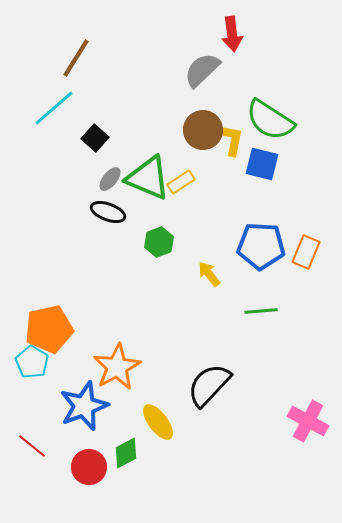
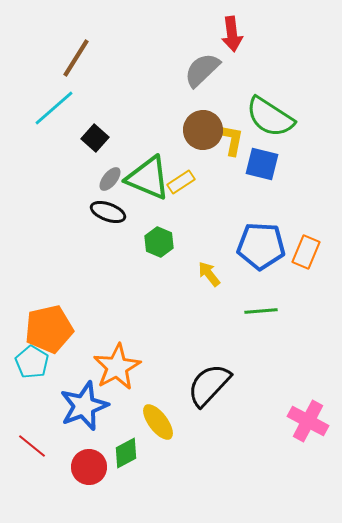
green semicircle: moved 3 px up
green hexagon: rotated 16 degrees counterclockwise
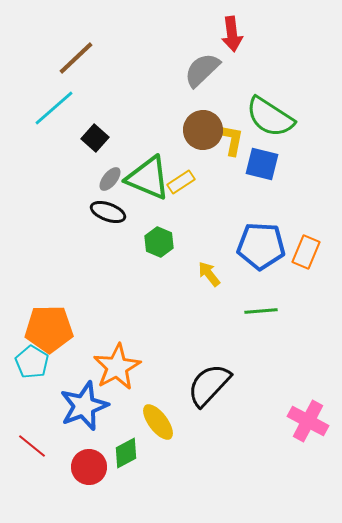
brown line: rotated 15 degrees clockwise
orange pentagon: rotated 12 degrees clockwise
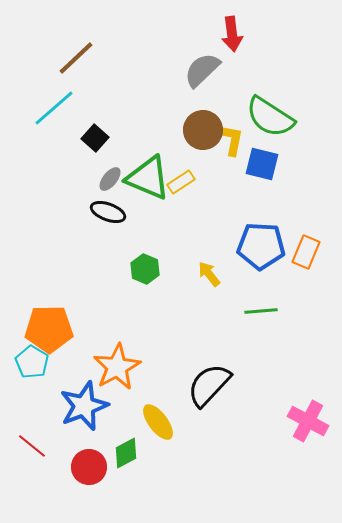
green hexagon: moved 14 px left, 27 px down
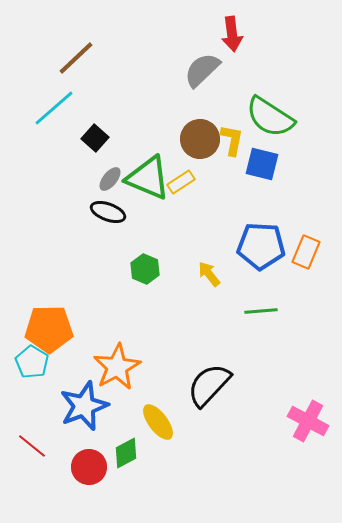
brown circle: moved 3 px left, 9 px down
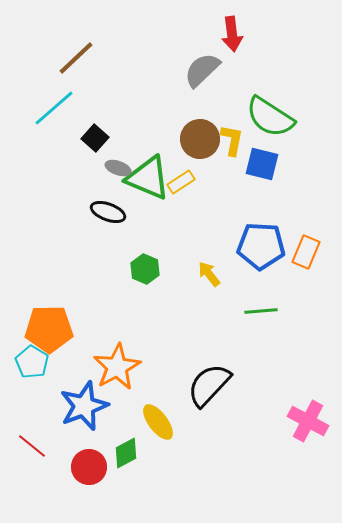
gray ellipse: moved 8 px right, 11 px up; rotated 70 degrees clockwise
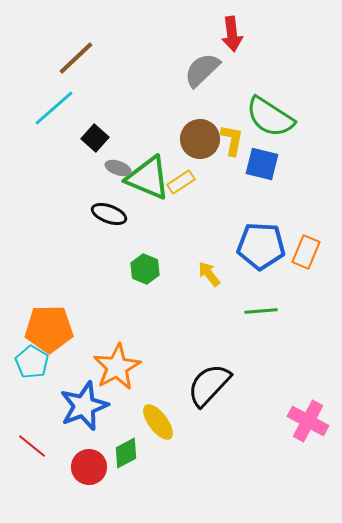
black ellipse: moved 1 px right, 2 px down
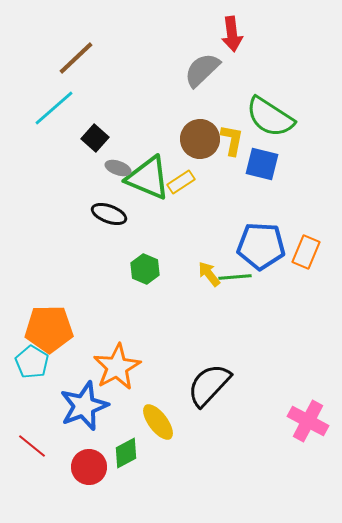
green line: moved 26 px left, 34 px up
